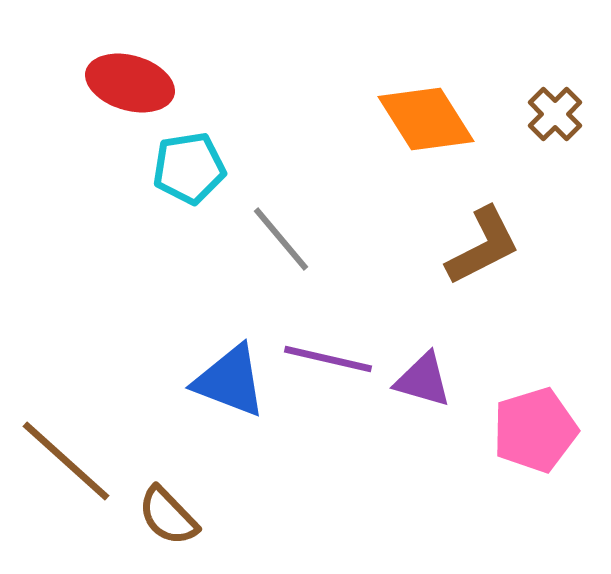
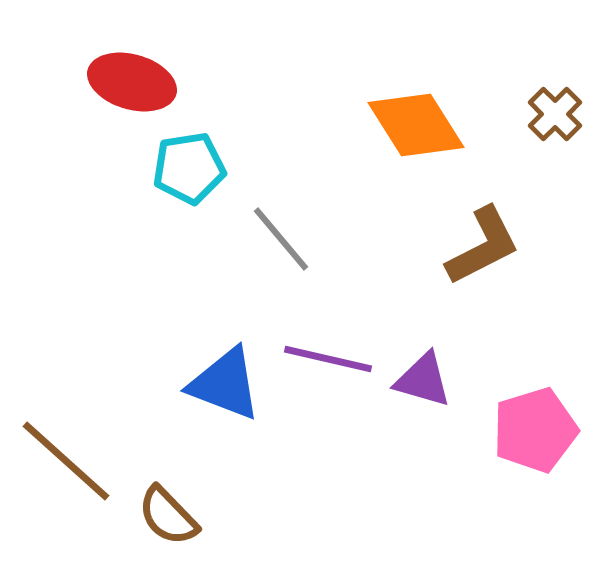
red ellipse: moved 2 px right, 1 px up
orange diamond: moved 10 px left, 6 px down
blue triangle: moved 5 px left, 3 px down
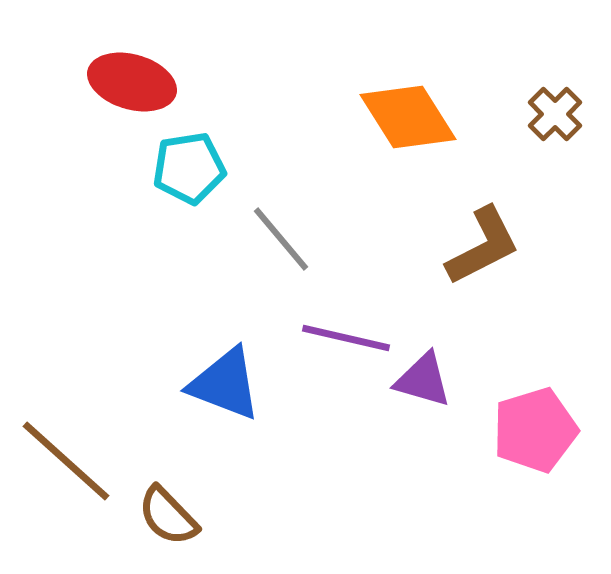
orange diamond: moved 8 px left, 8 px up
purple line: moved 18 px right, 21 px up
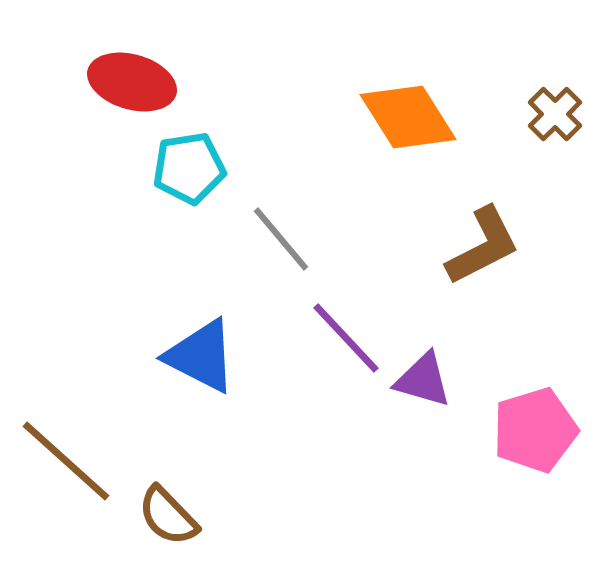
purple line: rotated 34 degrees clockwise
blue triangle: moved 24 px left, 28 px up; rotated 6 degrees clockwise
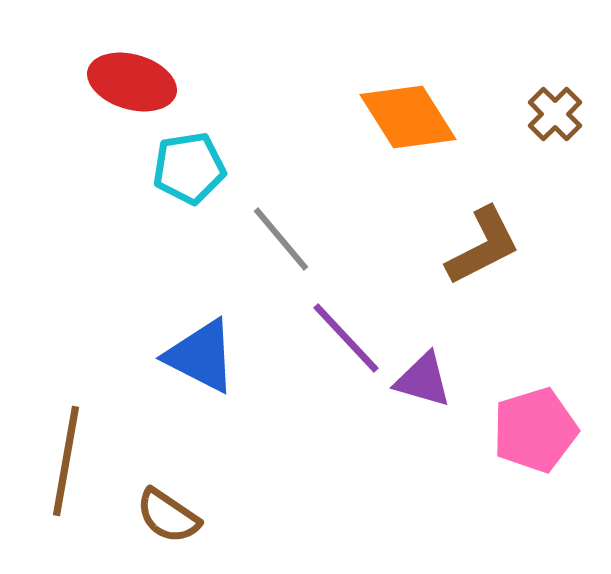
brown line: rotated 58 degrees clockwise
brown semicircle: rotated 12 degrees counterclockwise
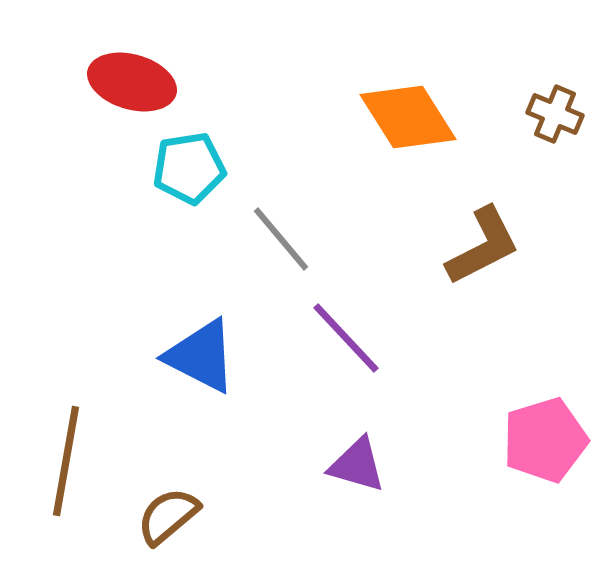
brown cross: rotated 22 degrees counterclockwise
purple triangle: moved 66 px left, 85 px down
pink pentagon: moved 10 px right, 10 px down
brown semicircle: rotated 106 degrees clockwise
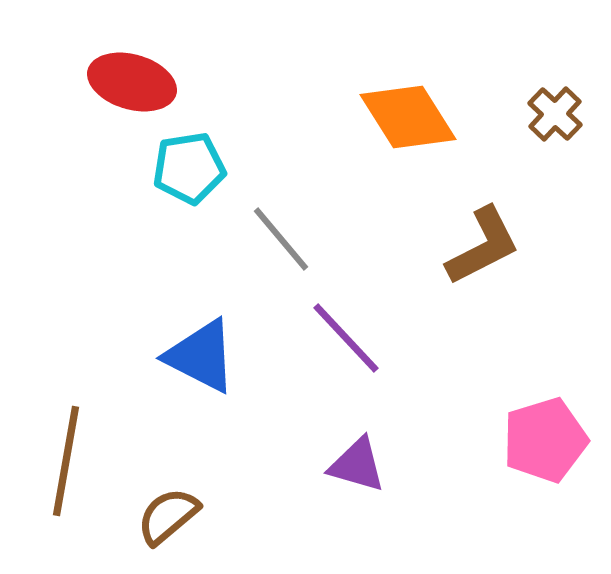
brown cross: rotated 20 degrees clockwise
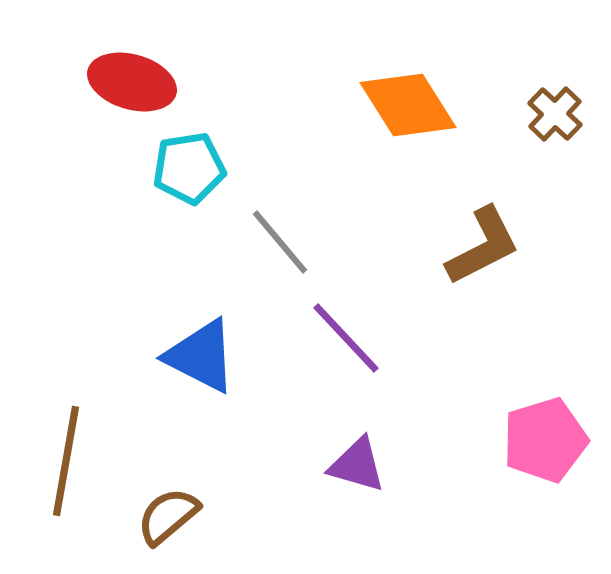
orange diamond: moved 12 px up
gray line: moved 1 px left, 3 px down
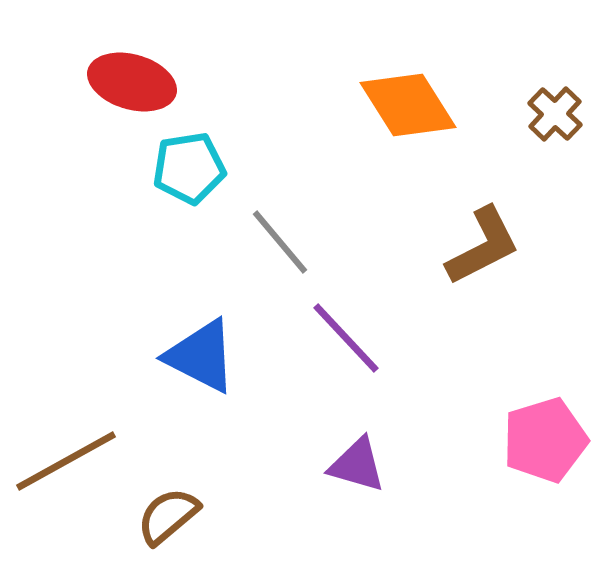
brown line: rotated 51 degrees clockwise
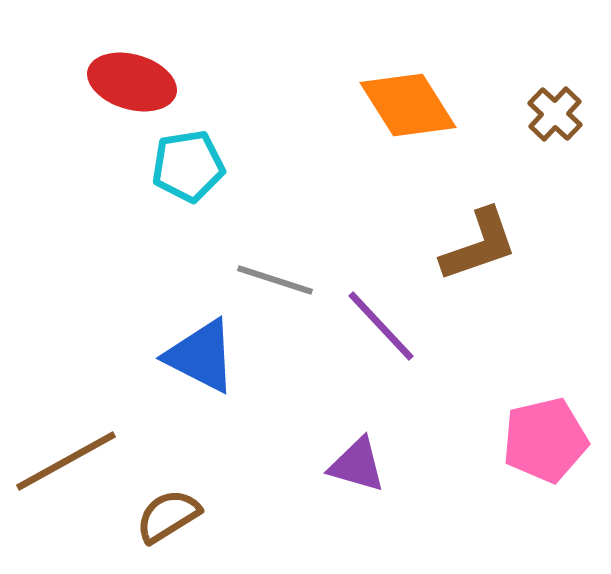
cyan pentagon: moved 1 px left, 2 px up
gray line: moved 5 px left, 38 px down; rotated 32 degrees counterclockwise
brown L-shape: moved 4 px left, 1 px up; rotated 8 degrees clockwise
purple line: moved 35 px right, 12 px up
pink pentagon: rotated 4 degrees clockwise
brown semicircle: rotated 8 degrees clockwise
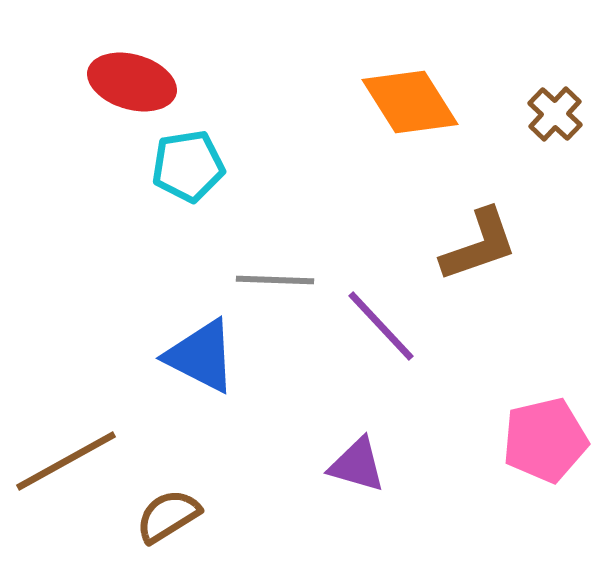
orange diamond: moved 2 px right, 3 px up
gray line: rotated 16 degrees counterclockwise
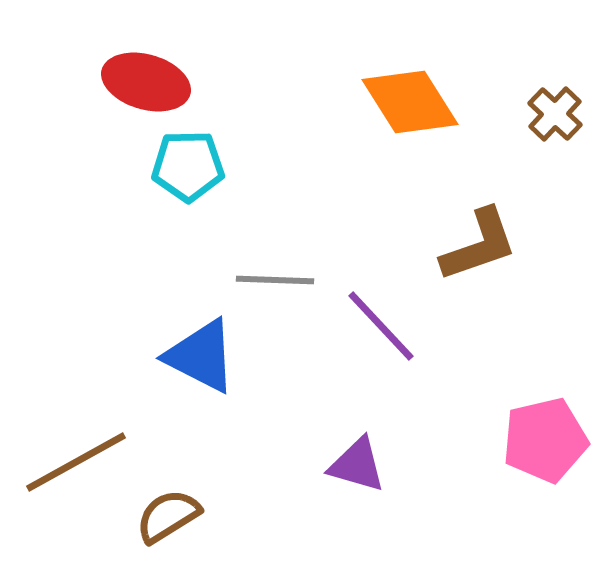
red ellipse: moved 14 px right
cyan pentagon: rotated 8 degrees clockwise
brown line: moved 10 px right, 1 px down
